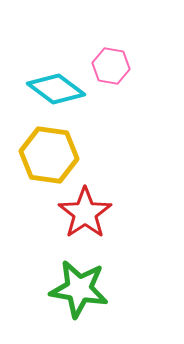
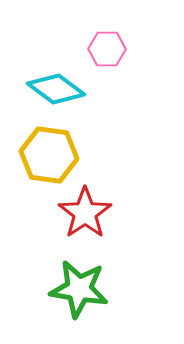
pink hexagon: moved 4 px left, 17 px up; rotated 9 degrees counterclockwise
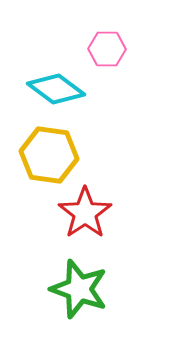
green star: rotated 10 degrees clockwise
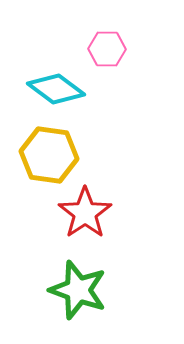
green star: moved 1 px left, 1 px down
